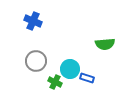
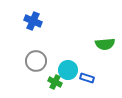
cyan circle: moved 2 px left, 1 px down
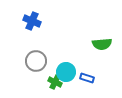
blue cross: moved 1 px left
green semicircle: moved 3 px left
cyan circle: moved 2 px left, 2 px down
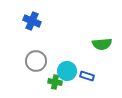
cyan circle: moved 1 px right, 1 px up
blue rectangle: moved 2 px up
green cross: rotated 16 degrees counterclockwise
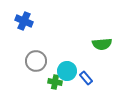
blue cross: moved 8 px left
blue rectangle: moved 1 px left, 2 px down; rotated 32 degrees clockwise
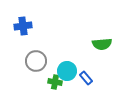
blue cross: moved 1 px left, 5 px down; rotated 30 degrees counterclockwise
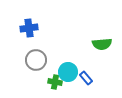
blue cross: moved 6 px right, 2 px down
gray circle: moved 1 px up
cyan circle: moved 1 px right, 1 px down
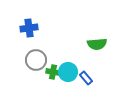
green semicircle: moved 5 px left
green cross: moved 2 px left, 10 px up
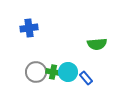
gray circle: moved 12 px down
